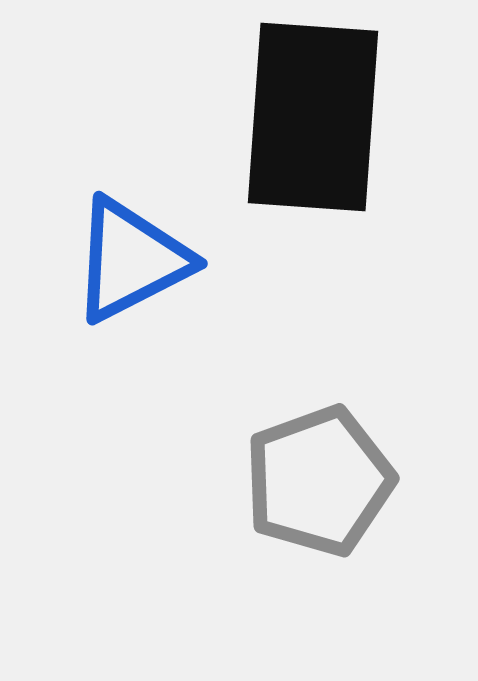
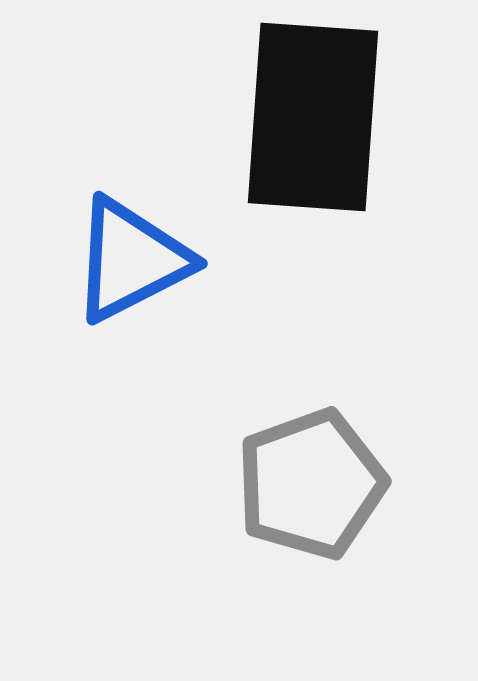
gray pentagon: moved 8 px left, 3 px down
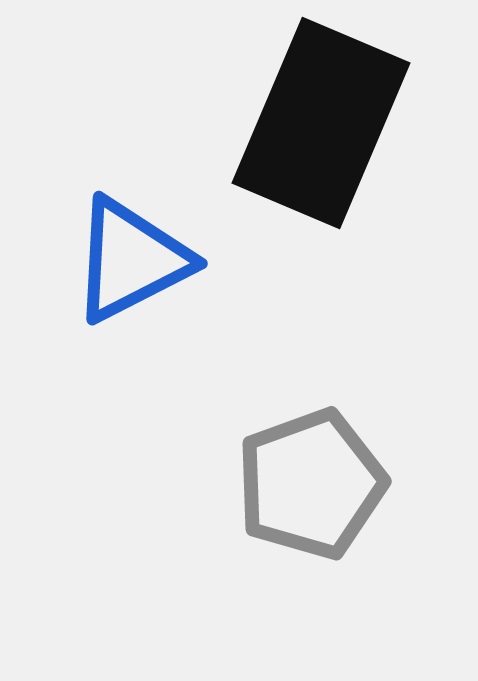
black rectangle: moved 8 px right, 6 px down; rotated 19 degrees clockwise
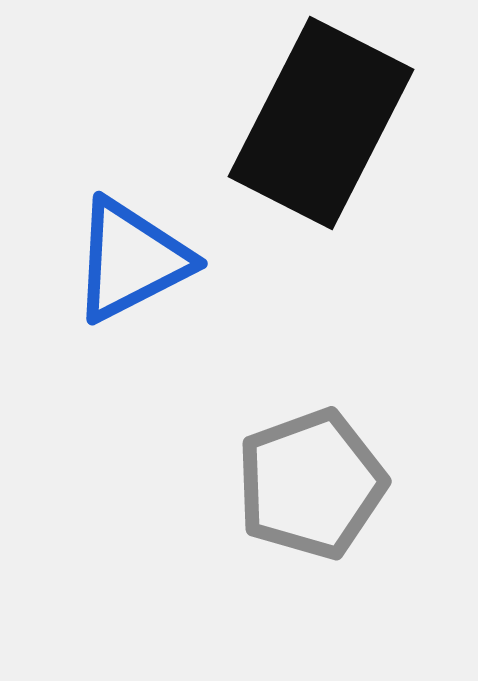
black rectangle: rotated 4 degrees clockwise
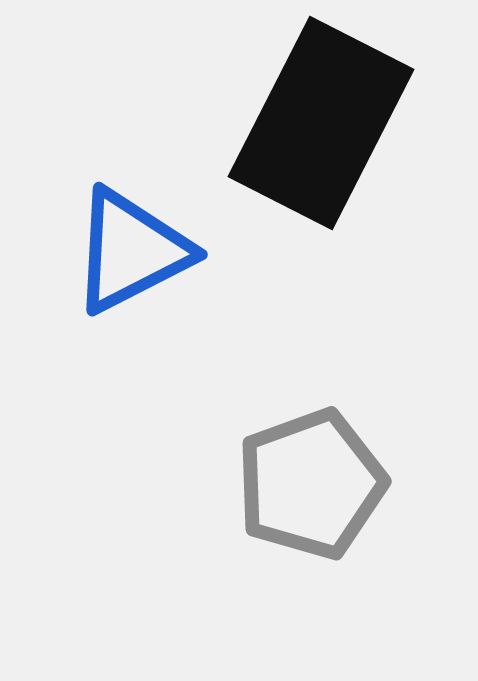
blue triangle: moved 9 px up
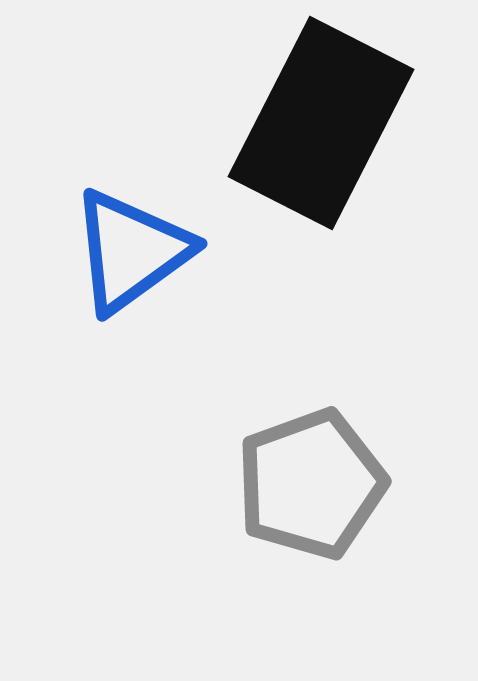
blue triangle: rotated 9 degrees counterclockwise
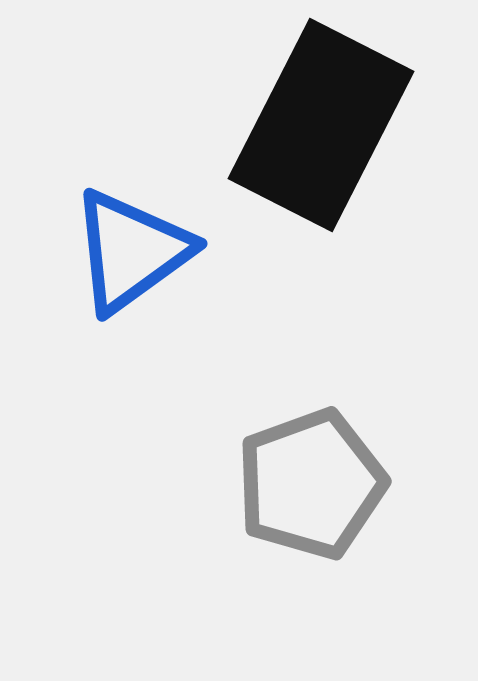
black rectangle: moved 2 px down
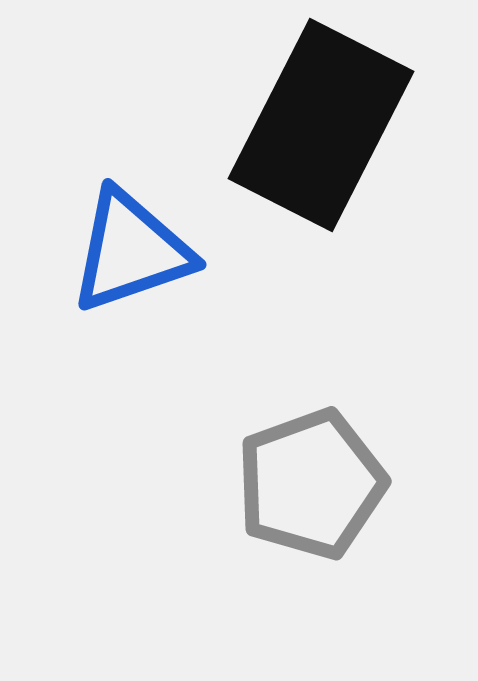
blue triangle: rotated 17 degrees clockwise
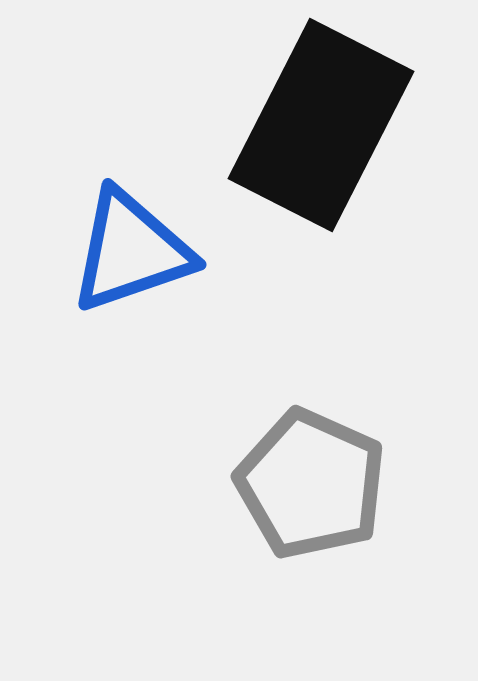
gray pentagon: rotated 28 degrees counterclockwise
